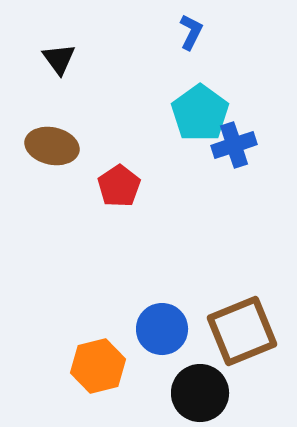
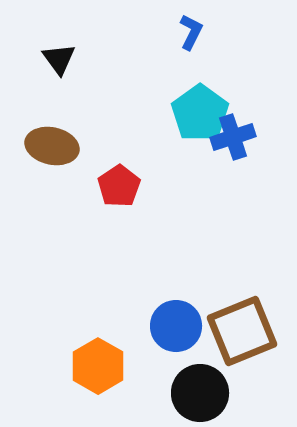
blue cross: moved 1 px left, 8 px up
blue circle: moved 14 px right, 3 px up
orange hexagon: rotated 16 degrees counterclockwise
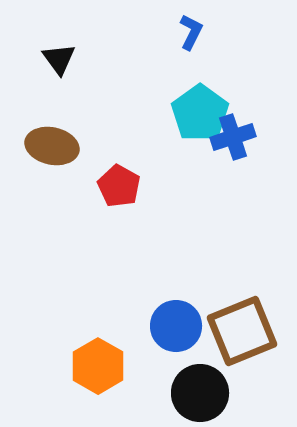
red pentagon: rotated 9 degrees counterclockwise
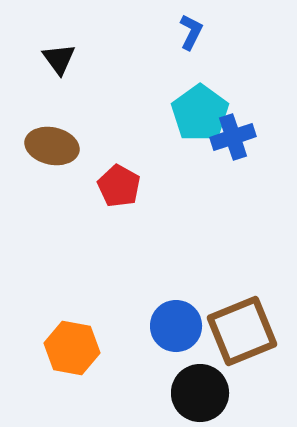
orange hexagon: moved 26 px left, 18 px up; rotated 20 degrees counterclockwise
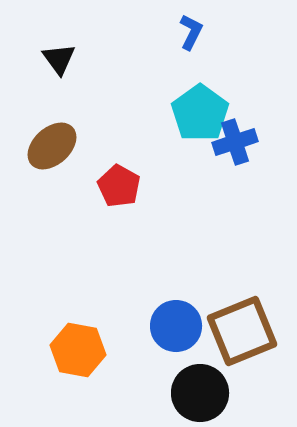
blue cross: moved 2 px right, 5 px down
brown ellipse: rotated 54 degrees counterclockwise
orange hexagon: moved 6 px right, 2 px down
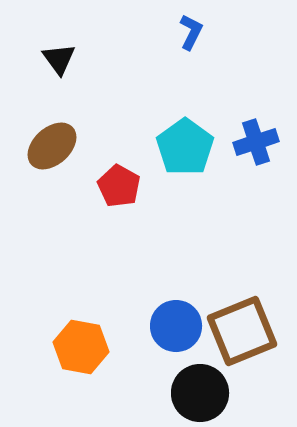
cyan pentagon: moved 15 px left, 34 px down
blue cross: moved 21 px right
orange hexagon: moved 3 px right, 3 px up
